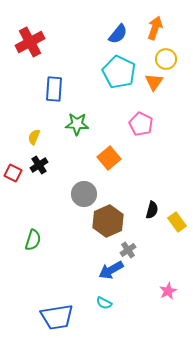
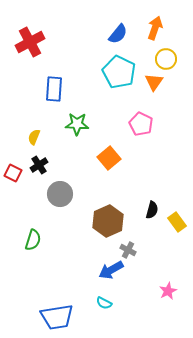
gray circle: moved 24 px left
gray cross: rotated 28 degrees counterclockwise
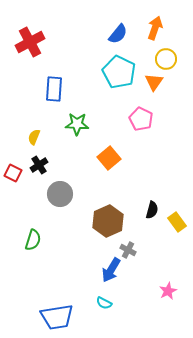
pink pentagon: moved 5 px up
blue arrow: rotated 30 degrees counterclockwise
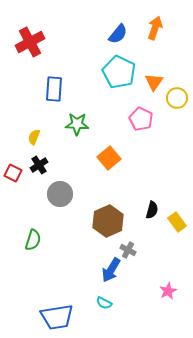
yellow circle: moved 11 px right, 39 px down
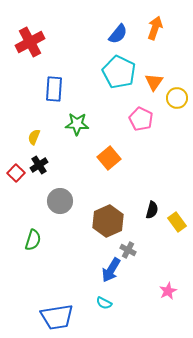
red square: moved 3 px right; rotated 18 degrees clockwise
gray circle: moved 7 px down
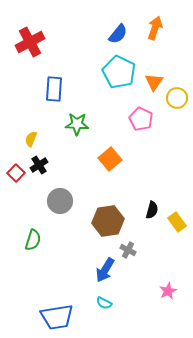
yellow semicircle: moved 3 px left, 2 px down
orange square: moved 1 px right, 1 px down
brown hexagon: rotated 16 degrees clockwise
blue arrow: moved 6 px left
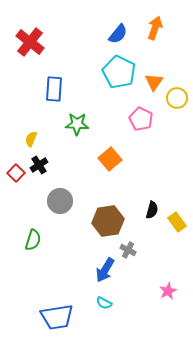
red cross: rotated 24 degrees counterclockwise
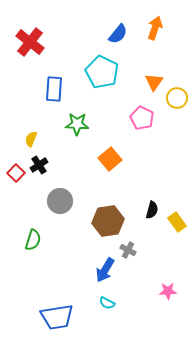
cyan pentagon: moved 17 px left
pink pentagon: moved 1 px right, 1 px up
pink star: rotated 24 degrees clockwise
cyan semicircle: moved 3 px right
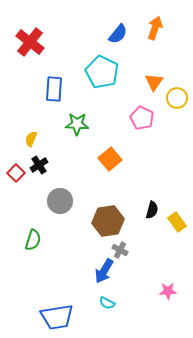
gray cross: moved 8 px left
blue arrow: moved 1 px left, 1 px down
